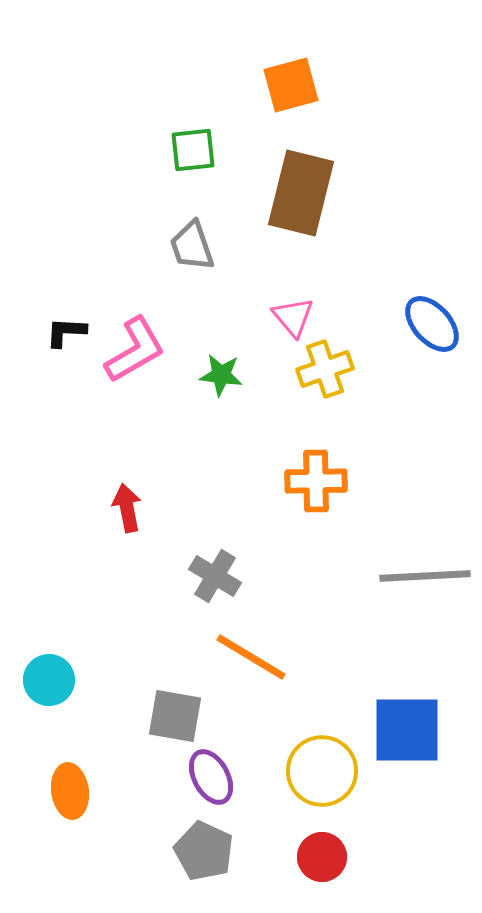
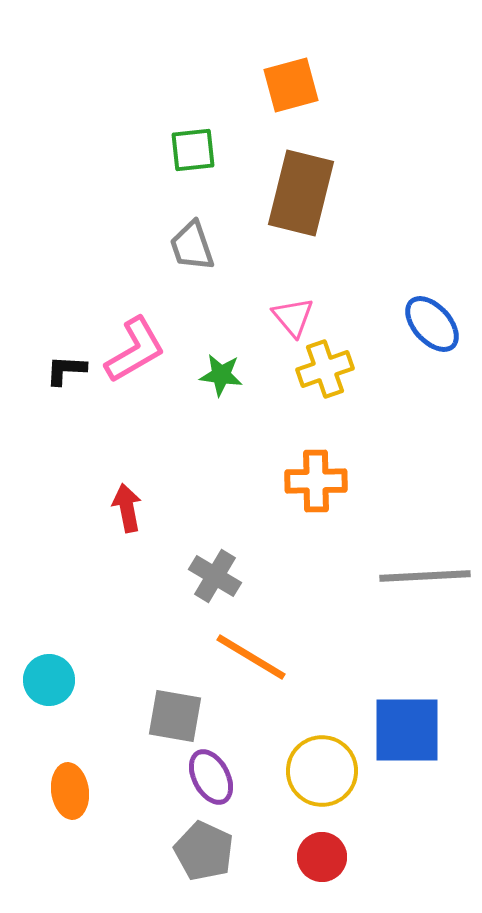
black L-shape: moved 38 px down
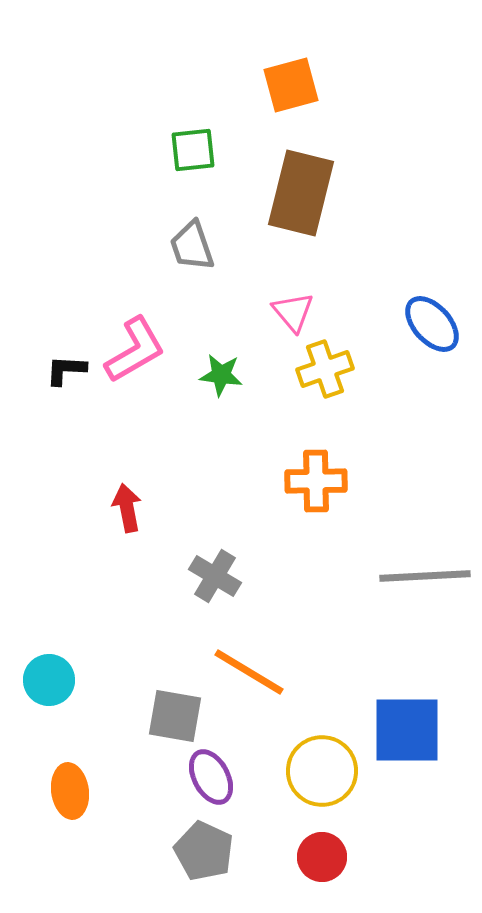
pink triangle: moved 5 px up
orange line: moved 2 px left, 15 px down
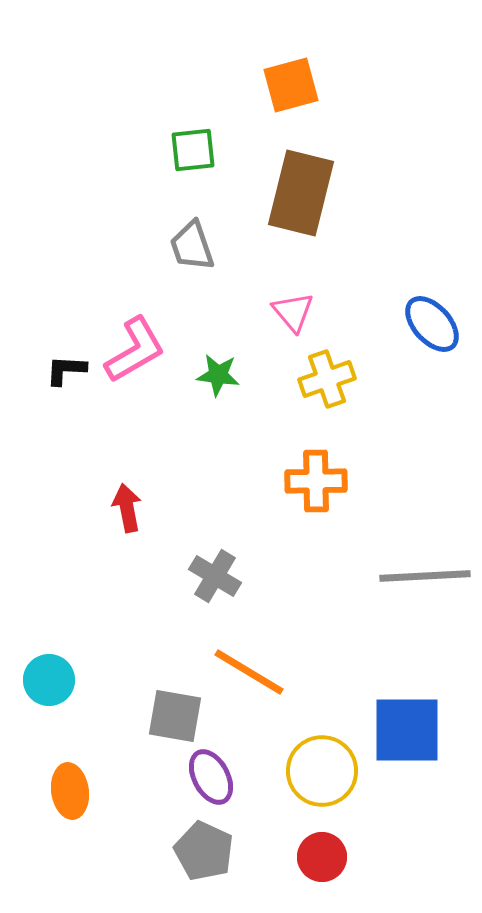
yellow cross: moved 2 px right, 10 px down
green star: moved 3 px left
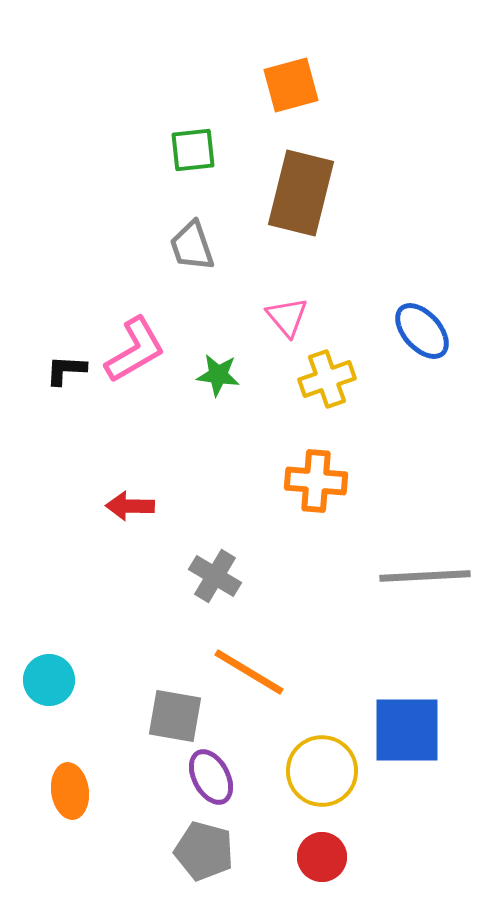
pink triangle: moved 6 px left, 5 px down
blue ellipse: moved 10 px left, 7 px down
orange cross: rotated 6 degrees clockwise
red arrow: moved 3 px right, 2 px up; rotated 78 degrees counterclockwise
gray pentagon: rotated 10 degrees counterclockwise
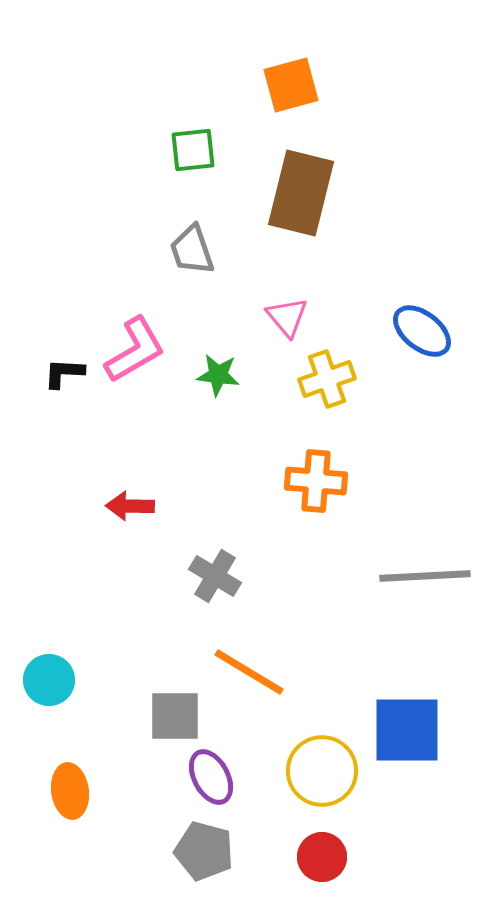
gray trapezoid: moved 4 px down
blue ellipse: rotated 10 degrees counterclockwise
black L-shape: moved 2 px left, 3 px down
gray square: rotated 10 degrees counterclockwise
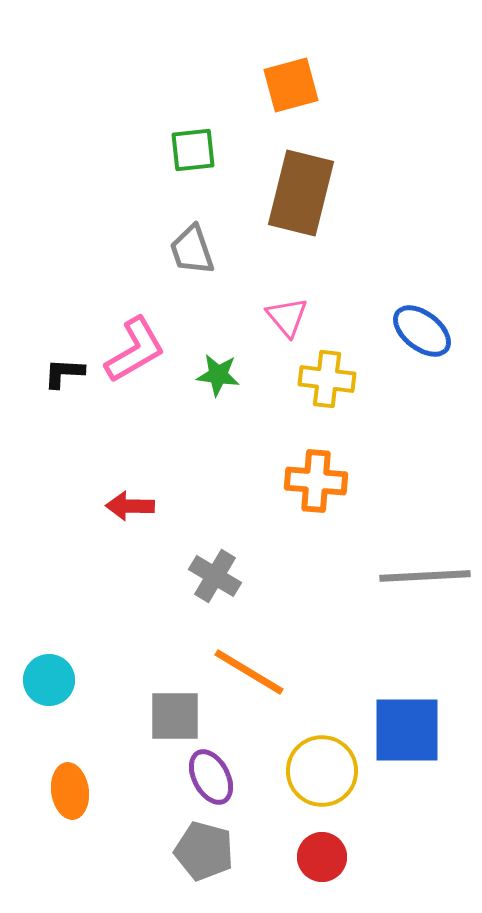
yellow cross: rotated 26 degrees clockwise
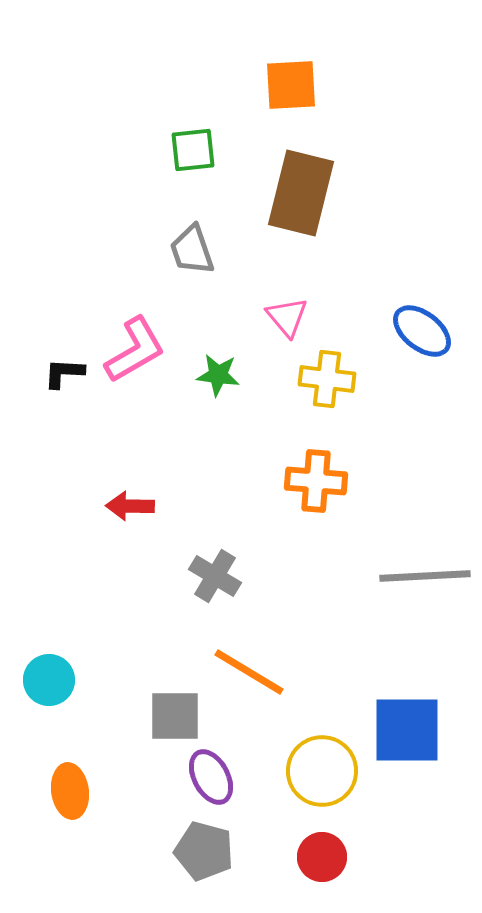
orange square: rotated 12 degrees clockwise
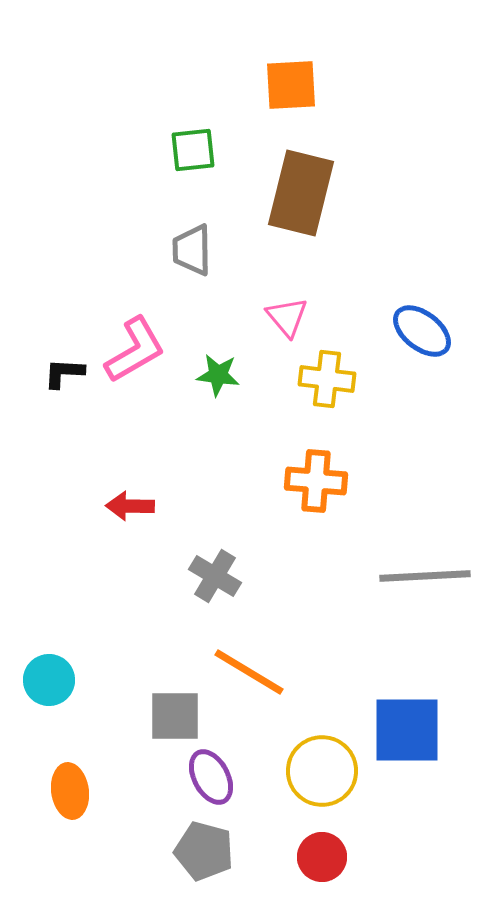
gray trapezoid: rotated 18 degrees clockwise
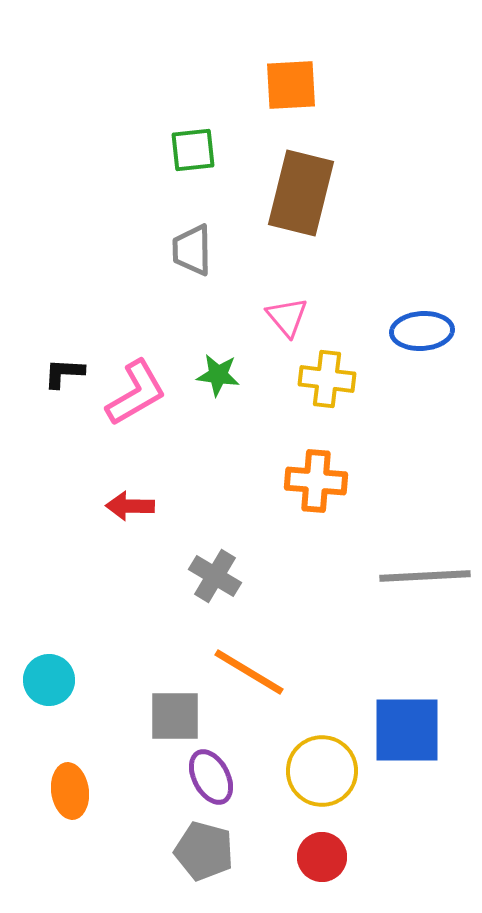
blue ellipse: rotated 42 degrees counterclockwise
pink L-shape: moved 1 px right, 43 px down
